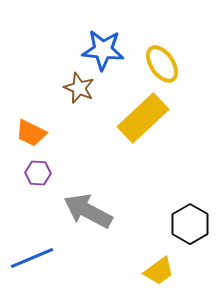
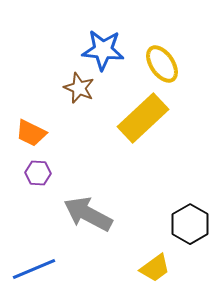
gray arrow: moved 3 px down
blue line: moved 2 px right, 11 px down
yellow trapezoid: moved 4 px left, 3 px up
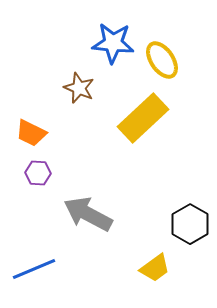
blue star: moved 10 px right, 7 px up
yellow ellipse: moved 4 px up
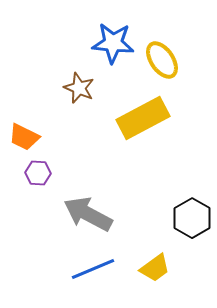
yellow rectangle: rotated 15 degrees clockwise
orange trapezoid: moved 7 px left, 4 px down
black hexagon: moved 2 px right, 6 px up
blue line: moved 59 px right
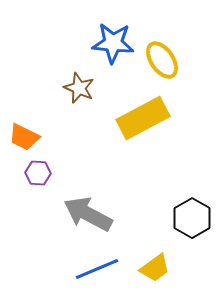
blue line: moved 4 px right
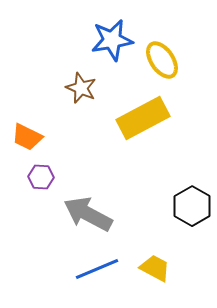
blue star: moved 1 px left, 3 px up; rotated 15 degrees counterclockwise
brown star: moved 2 px right
orange trapezoid: moved 3 px right
purple hexagon: moved 3 px right, 4 px down
black hexagon: moved 12 px up
yellow trapezoid: rotated 116 degrees counterclockwise
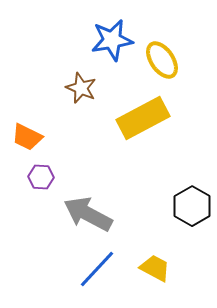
blue line: rotated 24 degrees counterclockwise
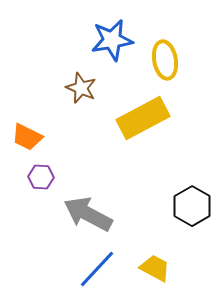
yellow ellipse: moved 3 px right; rotated 24 degrees clockwise
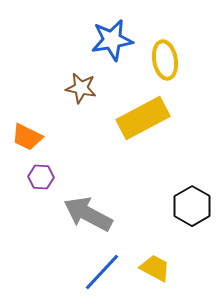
brown star: rotated 12 degrees counterclockwise
blue line: moved 5 px right, 3 px down
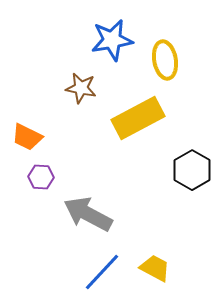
yellow rectangle: moved 5 px left
black hexagon: moved 36 px up
